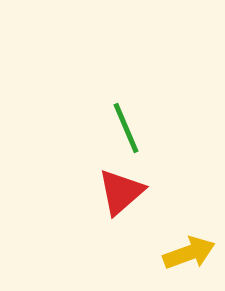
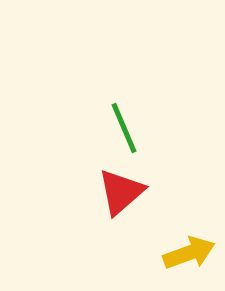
green line: moved 2 px left
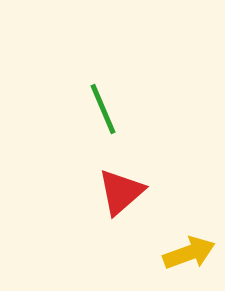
green line: moved 21 px left, 19 px up
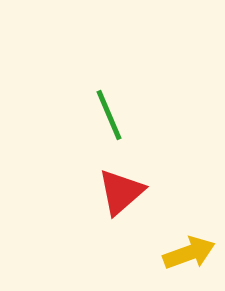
green line: moved 6 px right, 6 px down
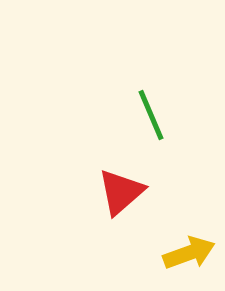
green line: moved 42 px right
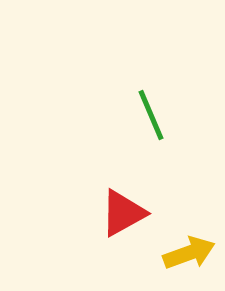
red triangle: moved 2 px right, 21 px down; rotated 12 degrees clockwise
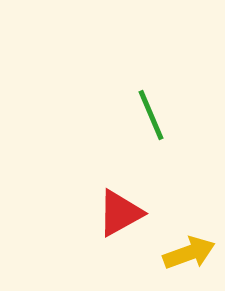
red triangle: moved 3 px left
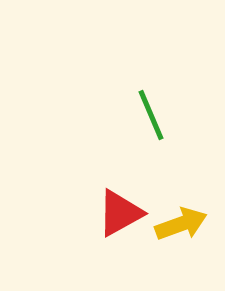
yellow arrow: moved 8 px left, 29 px up
